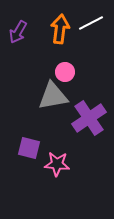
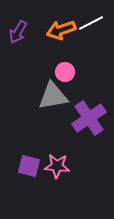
orange arrow: moved 1 px right, 1 px down; rotated 116 degrees counterclockwise
purple square: moved 18 px down
pink star: moved 2 px down
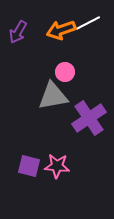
white line: moved 3 px left
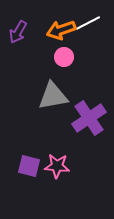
pink circle: moved 1 px left, 15 px up
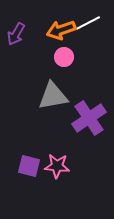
purple arrow: moved 2 px left, 2 px down
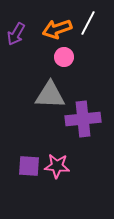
white line: rotated 35 degrees counterclockwise
orange arrow: moved 4 px left, 1 px up
gray triangle: moved 3 px left, 1 px up; rotated 12 degrees clockwise
purple cross: moved 6 px left, 1 px down; rotated 28 degrees clockwise
purple square: rotated 10 degrees counterclockwise
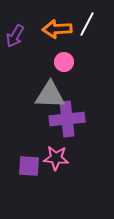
white line: moved 1 px left, 1 px down
orange arrow: rotated 16 degrees clockwise
purple arrow: moved 1 px left, 2 px down
pink circle: moved 5 px down
purple cross: moved 16 px left
pink star: moved 1 px left, 8 px up
